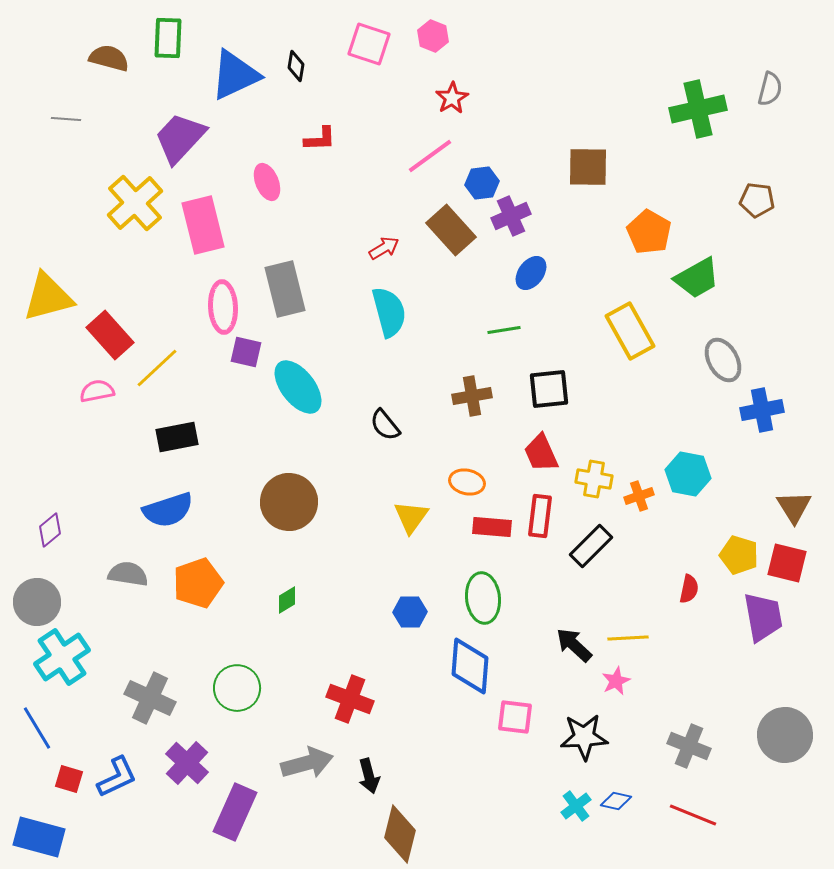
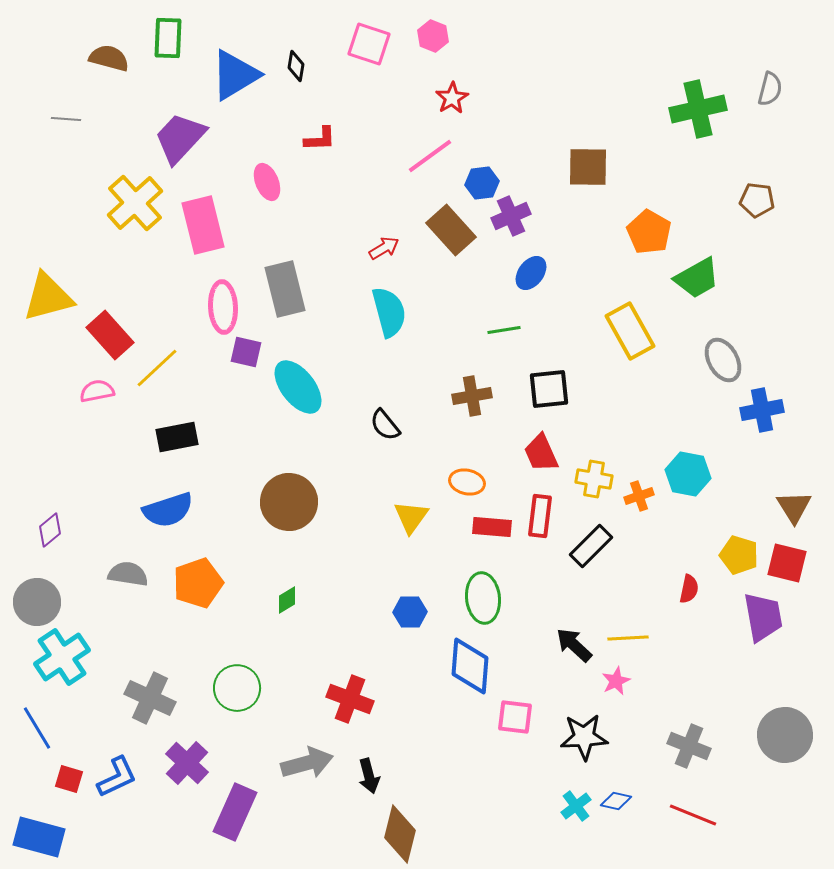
blue triangle at (235, 75): rotated 6 degrees counterclockwise
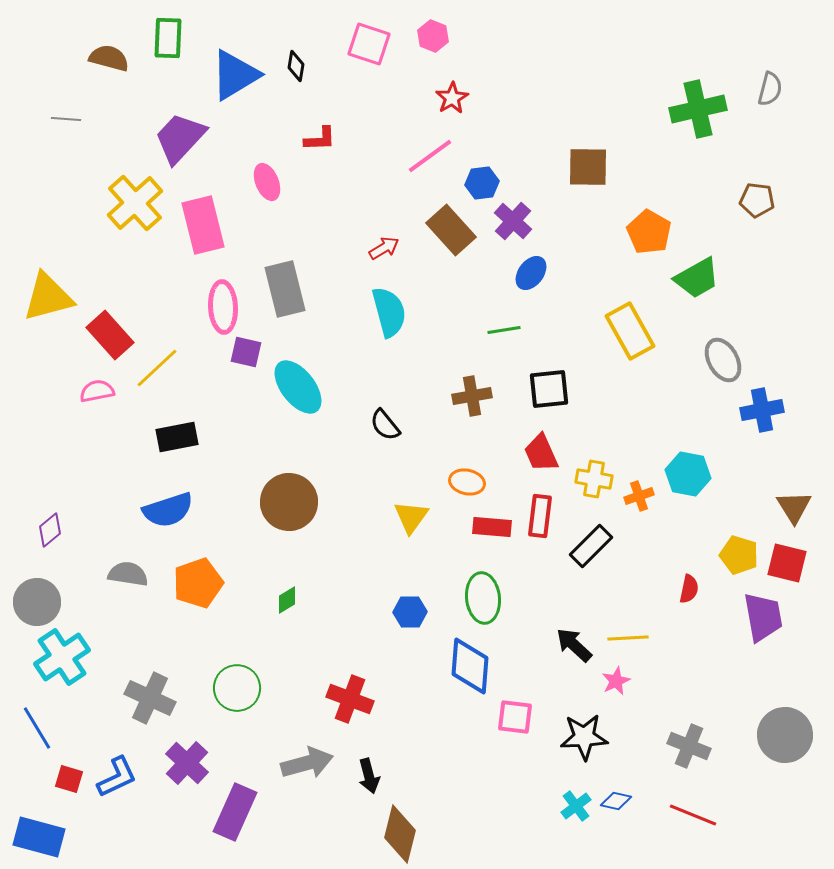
purple cross at (511, 216): moved 2 px right, 5 px down; rotated 24 degrees counterclockwise
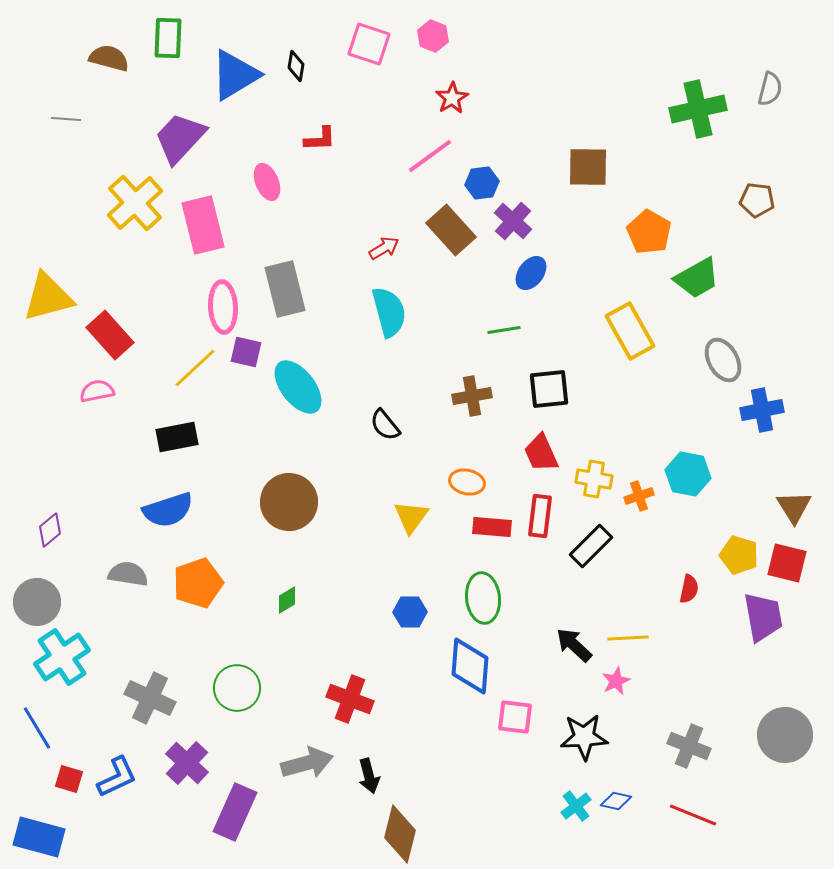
yellow line at (157, 368): moved 38 px right
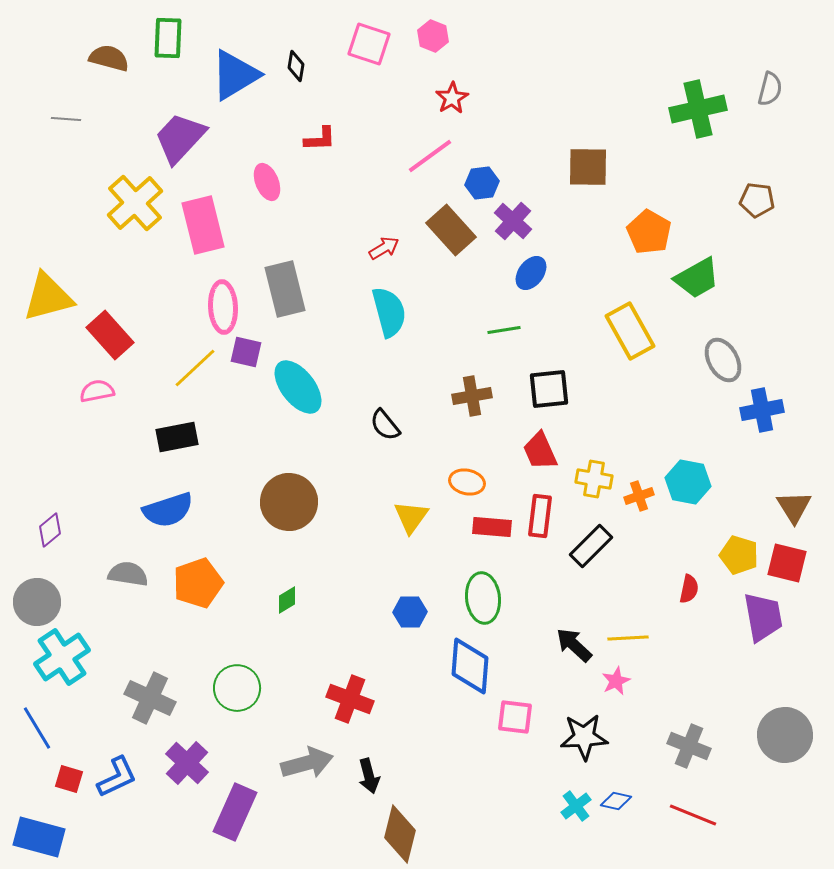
red trapezoid at (541, 453): moved 1 px left, 2 px up
cyan hexagon at (688, 474): moved 8 px down
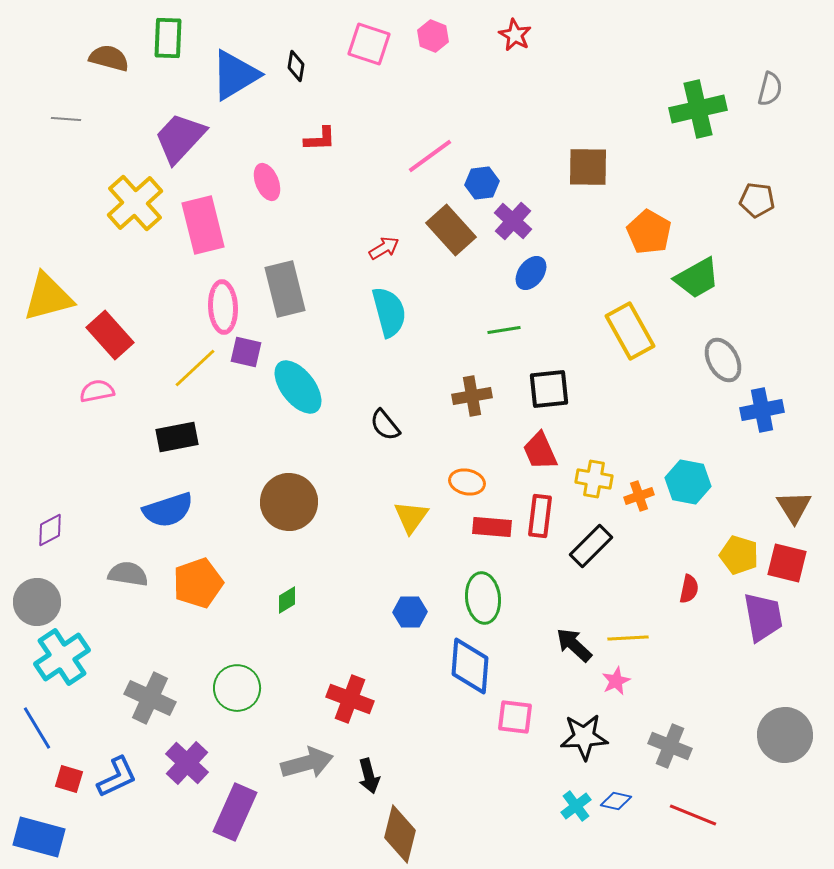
red star at (452, 98): moved 63 px right, 63 px up; rotated 12 degrees counterclockwise
purple diamond at (50, 530): rotated 12 degrees clockwise
gray cross at (689, 746): moved 19 px left
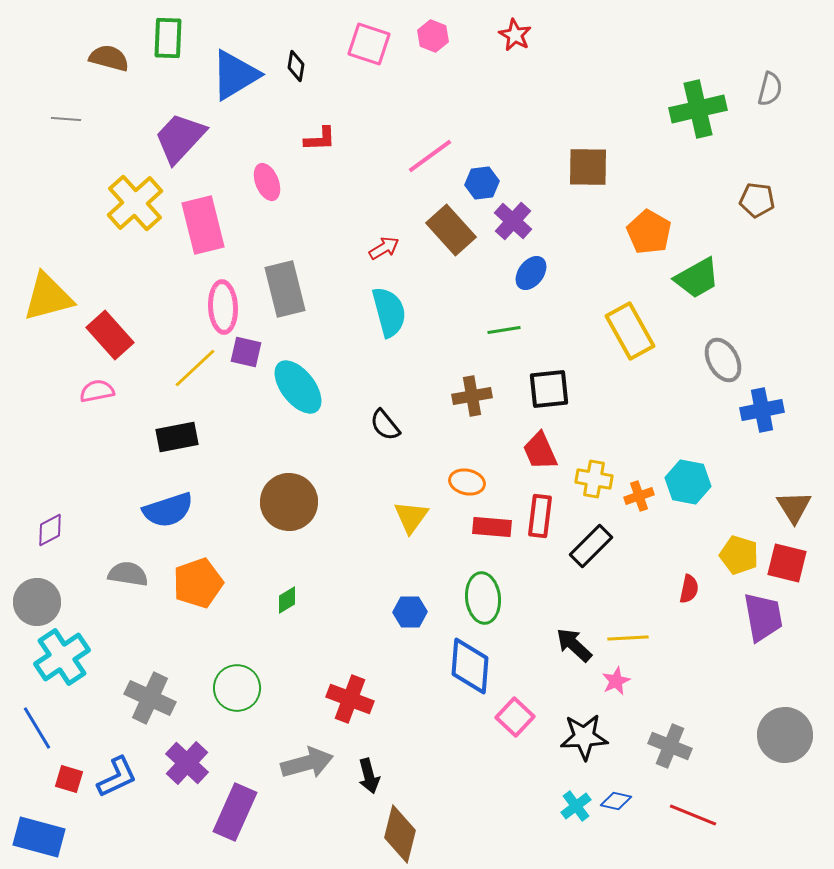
pink square at (515, 717): rotated 36 degrees clockwise
